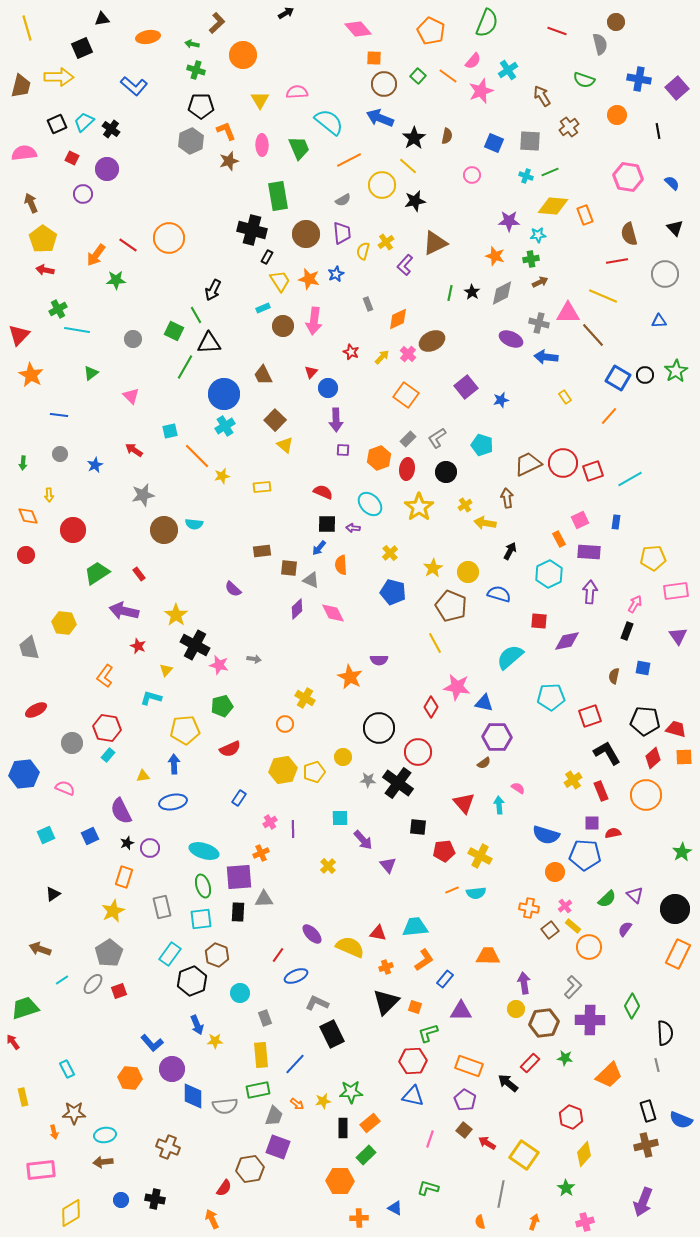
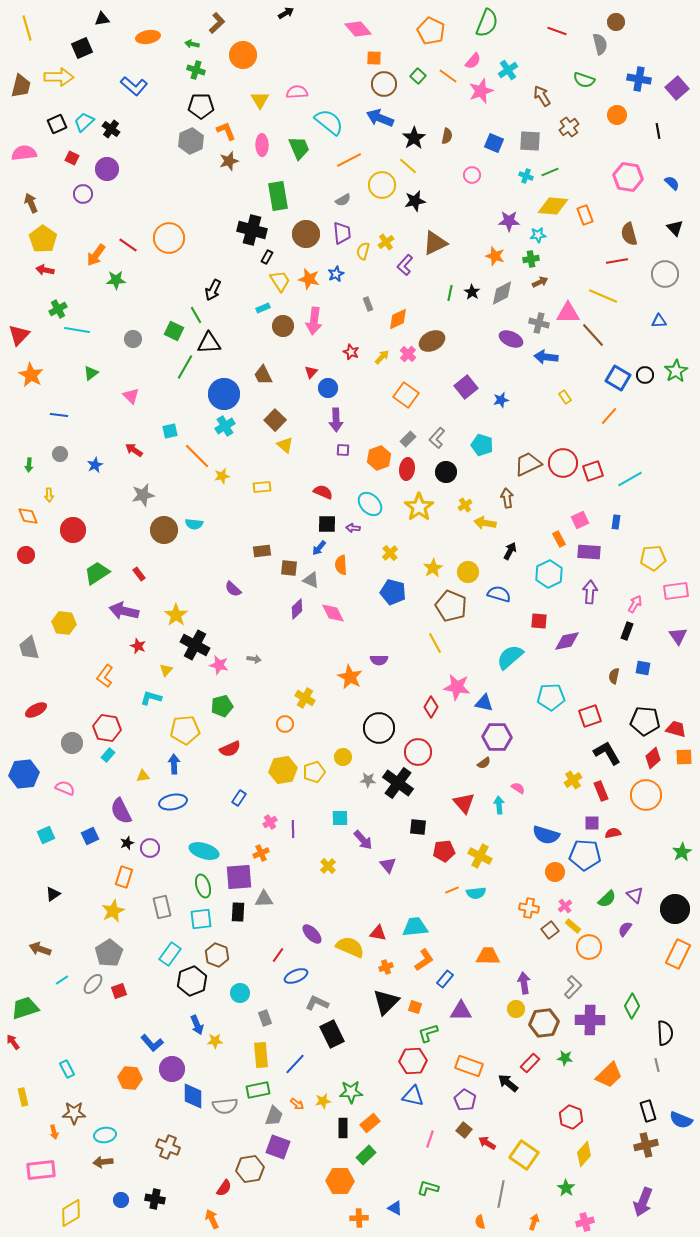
gray L-shape at (437, 438): rotated 15 degrees counterclockwise
green arrow at (23, 463): moved 6 px right, 2 px down
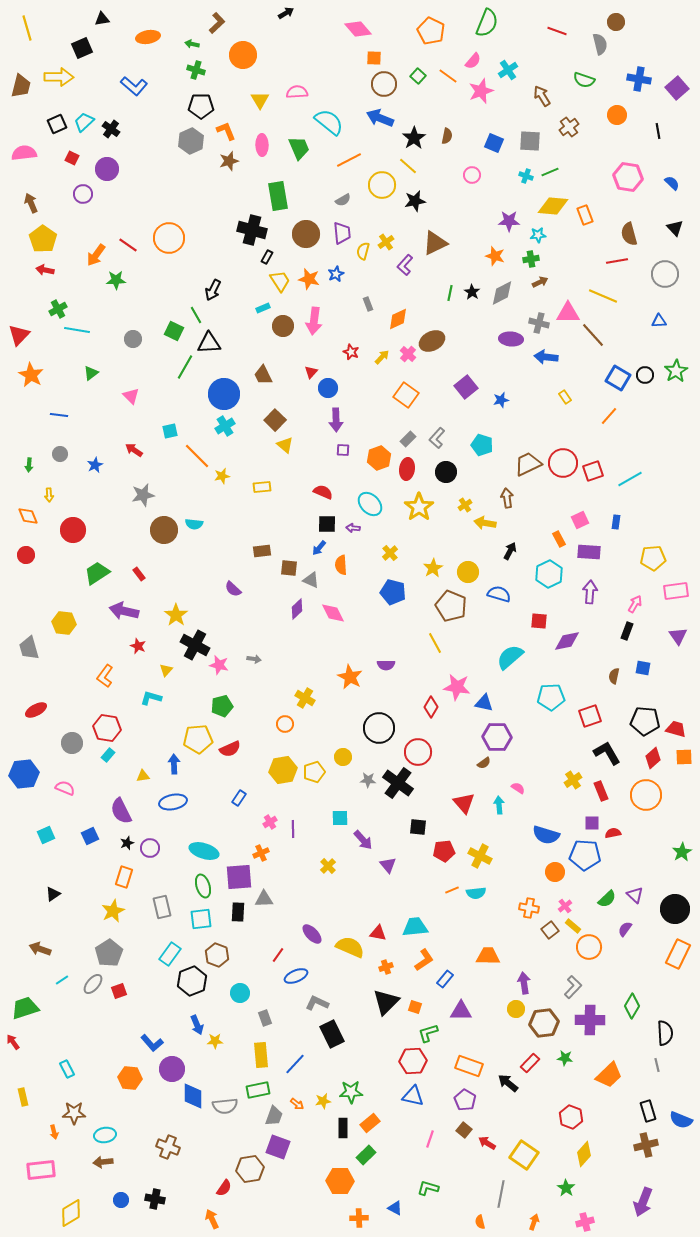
purple ellipse at (511, 339): rotated 20 degrees counterclockwise
purple semicircle at (379, 660): moved 7 px right, 5 px down
yellow pentagon at (185, 730): moved 13 px right, 9 px down
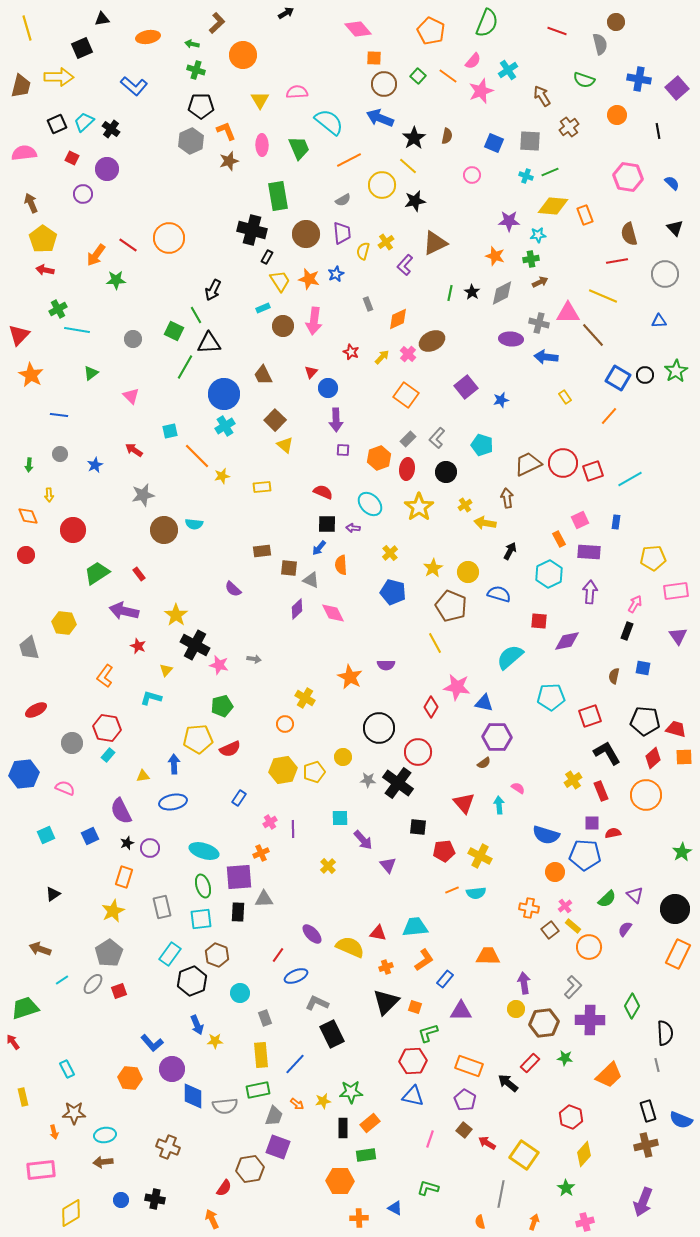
green rectangle at (366, 1155): rotated 36 degrees clockwise
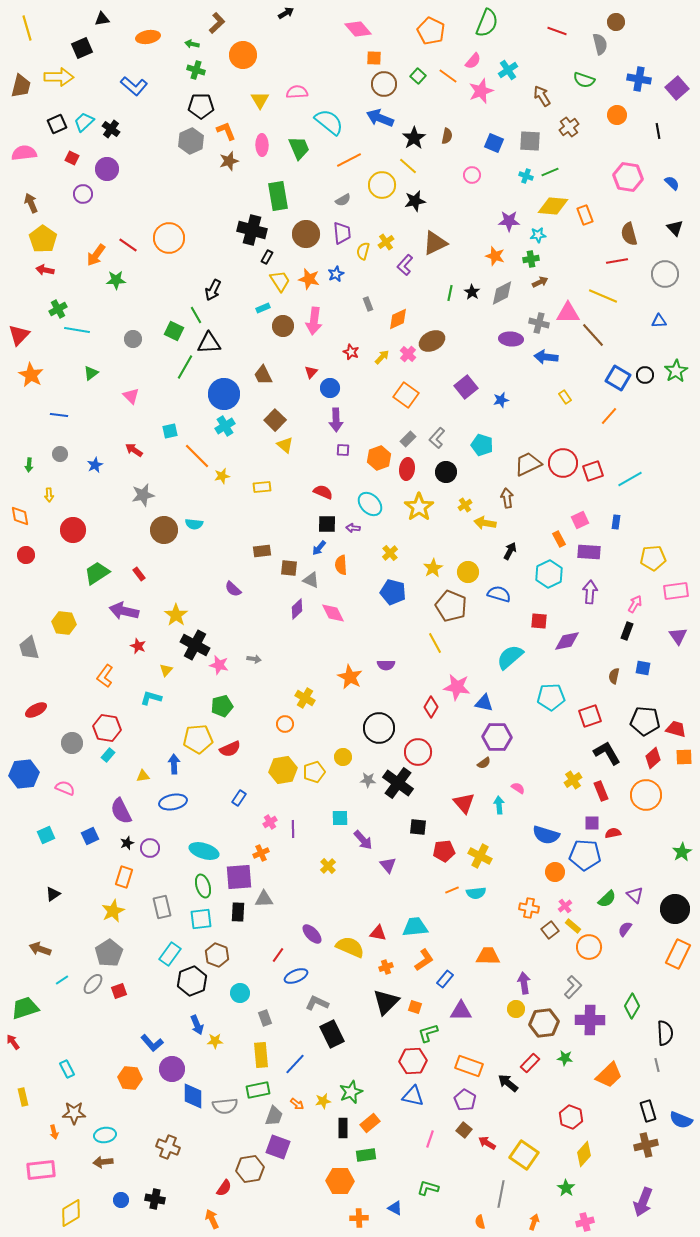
blue circle at (328, 388): moved 2 px right
orange diamond at (28, 516): moved 8 px left; rotated 10 degrees clockwise
green star at (351, 1092): rotated 20 degrees counterclockwise
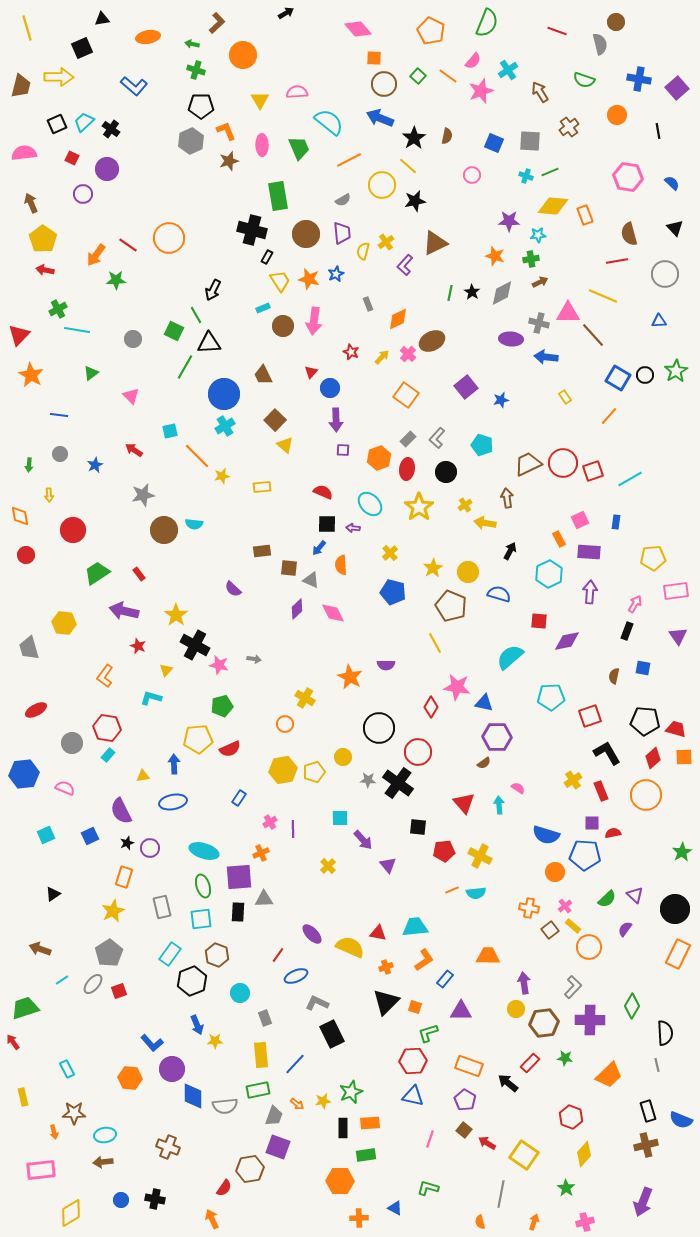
brown arrow at (542, 96): moved 2 px left, 4 px up
orange rectangle at (370, 1123): rotated 36 degrees clockwise
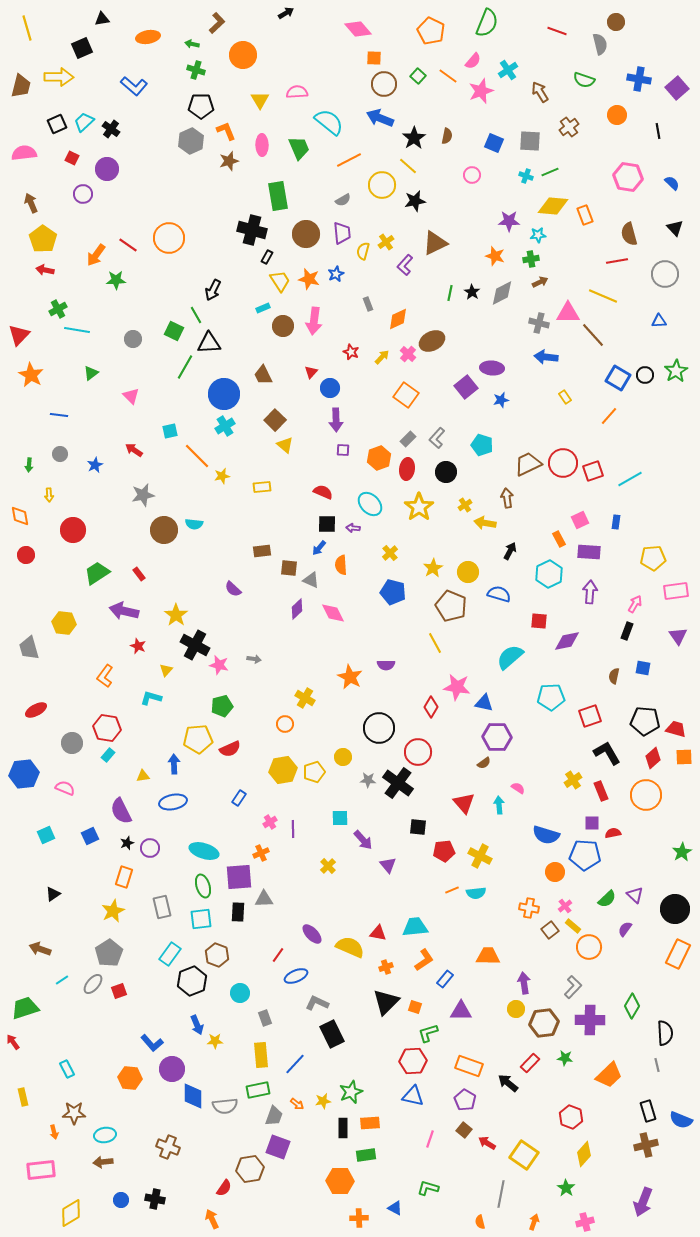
purple ellipse at (511, 339): moved 19 px left, 29 px down
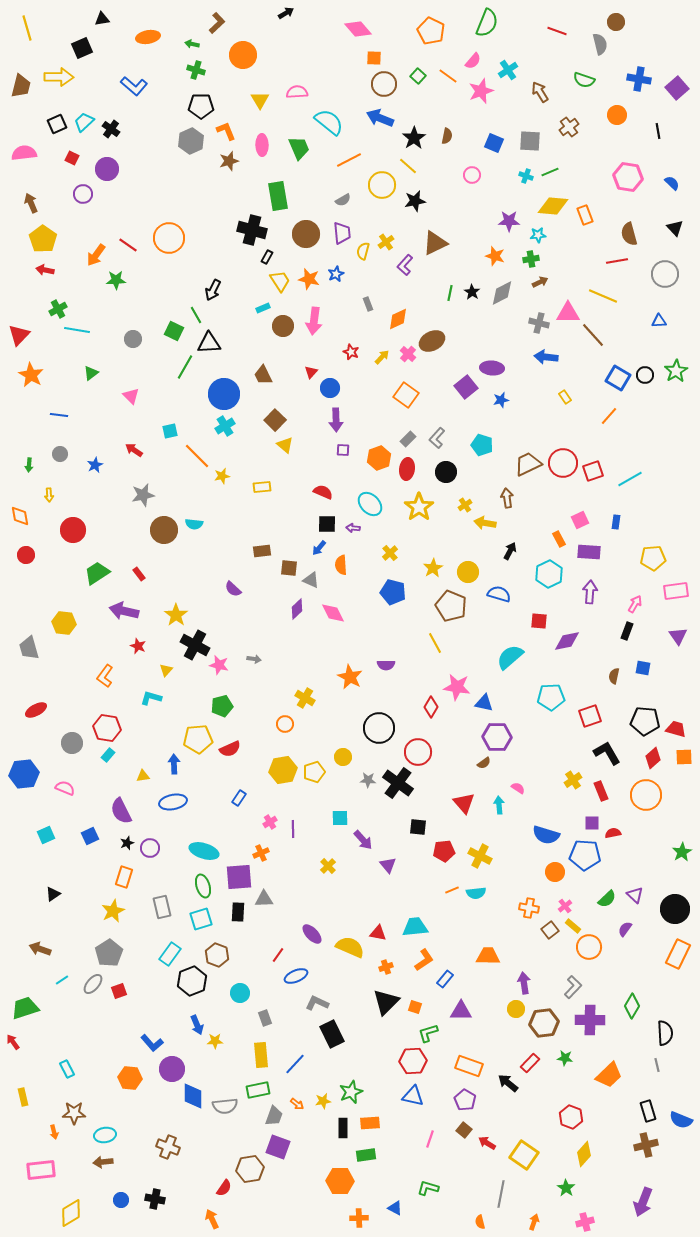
cyan square at (201, 919): rotated 10 degrees counterclockwise
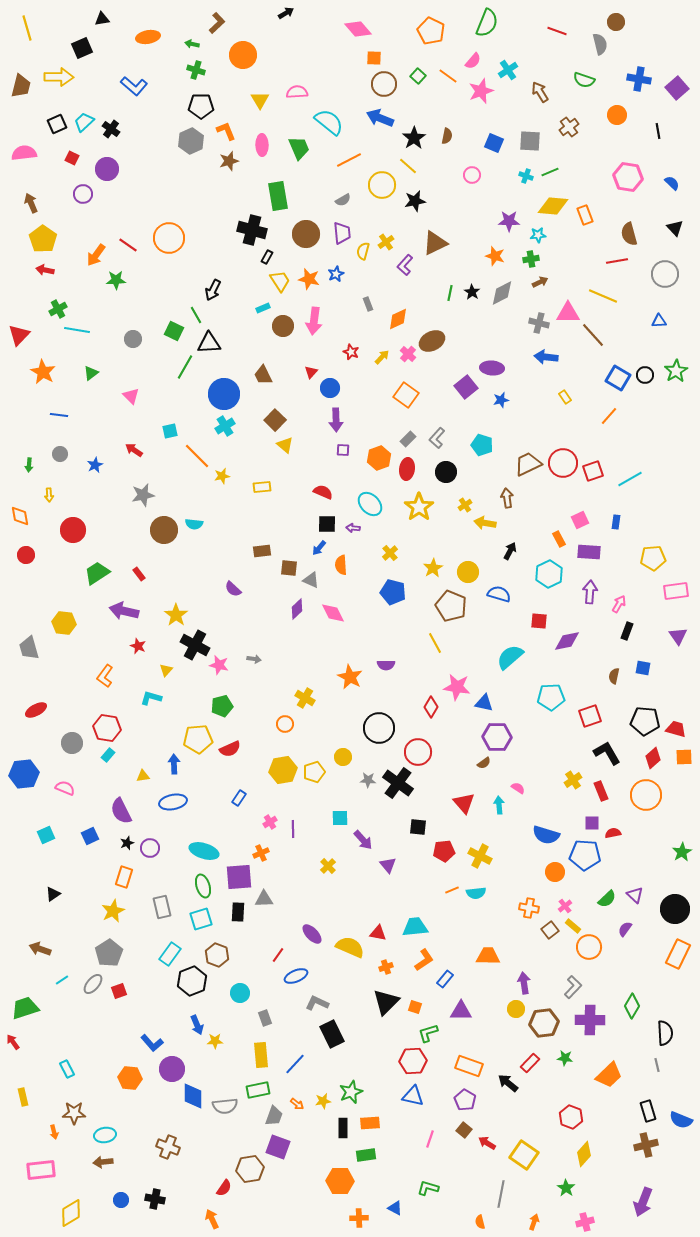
orange star at (31, 375): moved 12 px right, 3 px up
pink arrow at (635, 604): moved 16 px left
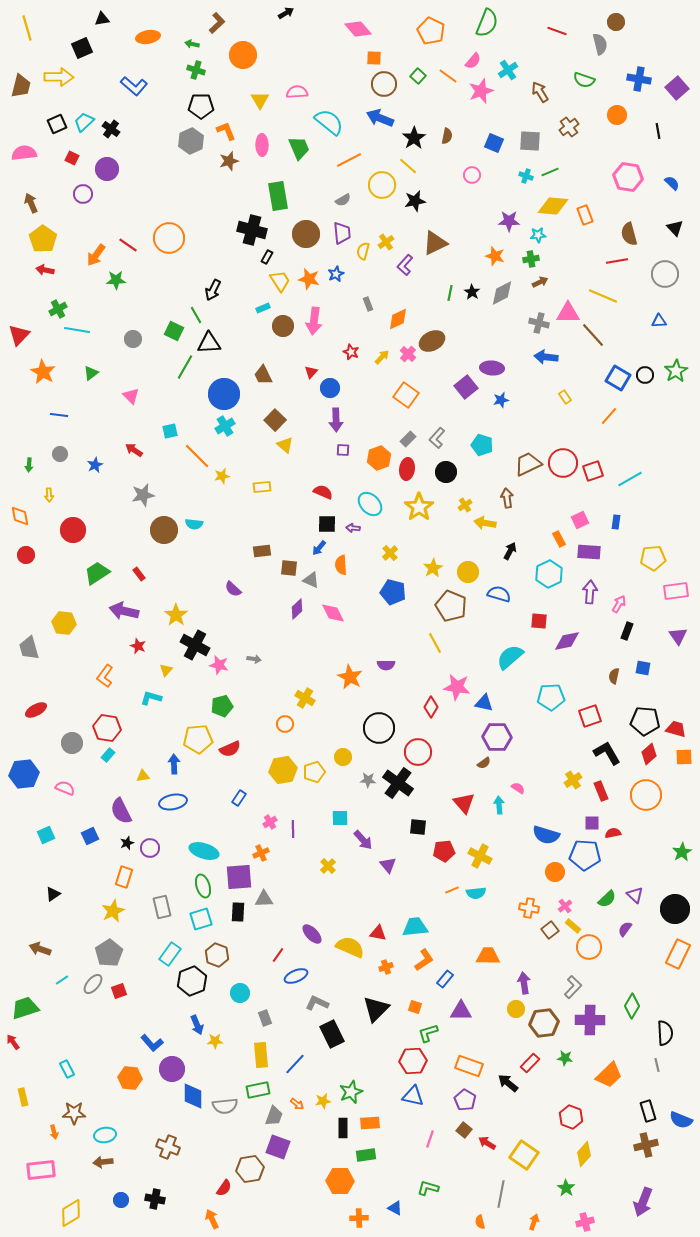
red diamond at (653, 758): moved 4 px left, 4 px up
black triangle at (386, 1002): moved 10 px left, 7 px down
